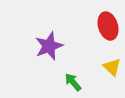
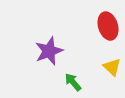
purple star: moved 5 px down
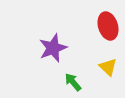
purple star: moved 4 px right, 3 px up
yellow triangle: moved 4 px left
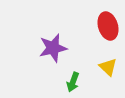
purple star: rotated 8 degrees clockwise
green arrow: rotated 120 degrees counterclockwise
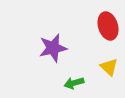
yellow triangle: moved 1 px right
green arrow: moved 1 px right, 1 px down; rotated 54 degrees clockwise
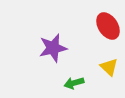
red ellipse: rotated 16 degrees counterclockwise
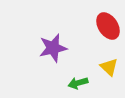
green arrow: moved 4 px right
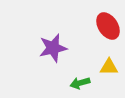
yellow triangle: rotated 42 degrees counterclockwise
green arrow: moved 2 px right
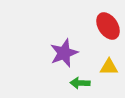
purple star: moved 11 px right, 5 px down; rotated 8 degrees counterclockwise
green arrow: rotated 18 degrees clockwise
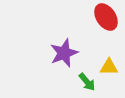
red ellipse: moved 2 px left, 9 px up
green arrow: moved 7 px right, 1 px up; rotated 132 degrees counterclockwise
